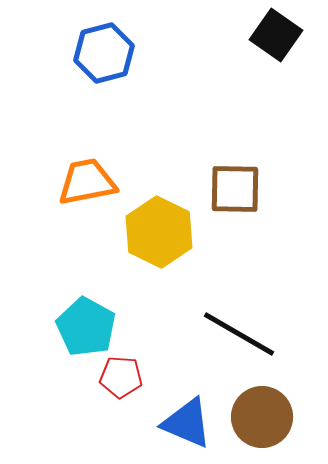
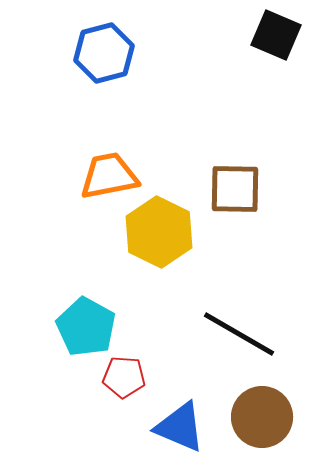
black square: rotated 12 degrees counterclockwise
orange trapezoid: moved 22 px right, 6 px up
red pentagon: moved 3 px right
blue triangle: moved 7 px left, 4 px down
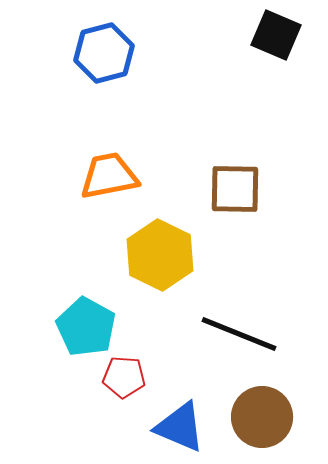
yellow hexagon: moved 1 px right, 23 px down
black line: rotated 8 degrees counterclockwise
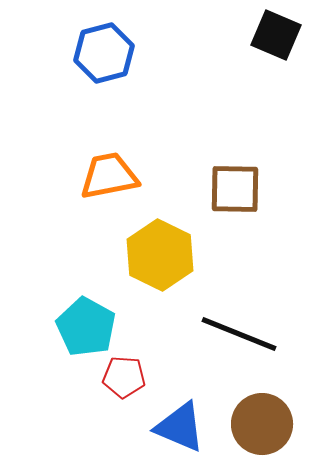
brown circle: moved 7 px down
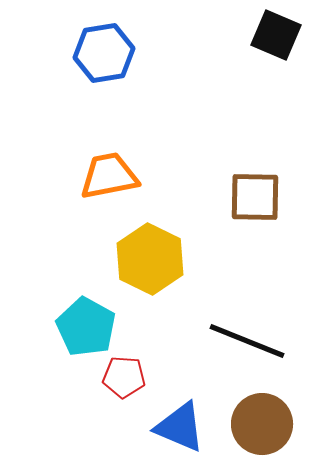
blue hexagon: rotated 6 degrees clockwise
brown square: moved 20 px right, 8 px down
yellow hexagon: moved 10 px left, 4 px down
black line: moved 8 px right, 7 px down
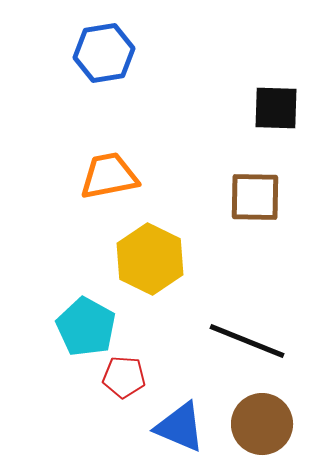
black square: moved 73 px down; rotated 21 degrees counterclockwise
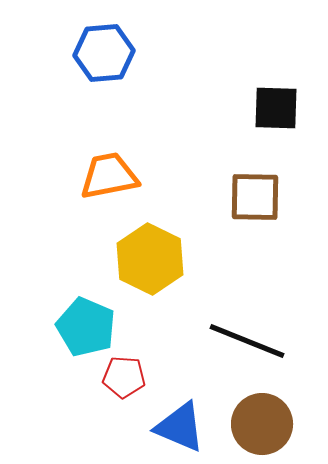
blue hexagon: rotated 4 degrees clockwise
cyan pentagon: rotated 6 degrees counterclockwise
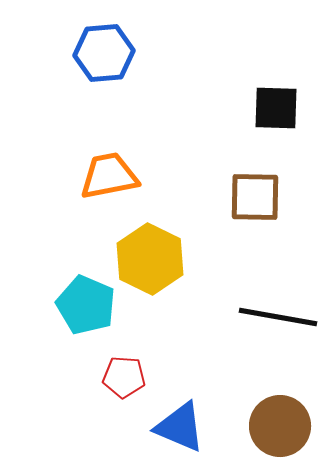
cyan pentagon: moved 22 px up
black line: moved 31 px right, 24 px up; rotated 12 degrees counterclockwise
brown circle: moved 18 px right, 2 px down
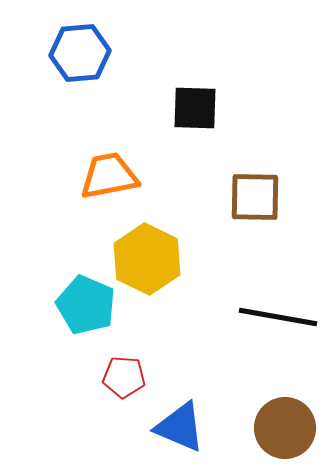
blue hexagon: moved 24 px left
black square: moved 81 px left
yellow hexagon: moved 3 px left
brown circle: moved 5 px right, 2 px down
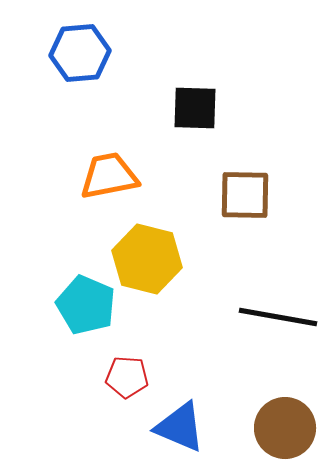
brown square: moved 10 px left, 2 px up
yellow hexagon: rotated 12 degrees counterclockwise
red pentagon: moved 3 px right
